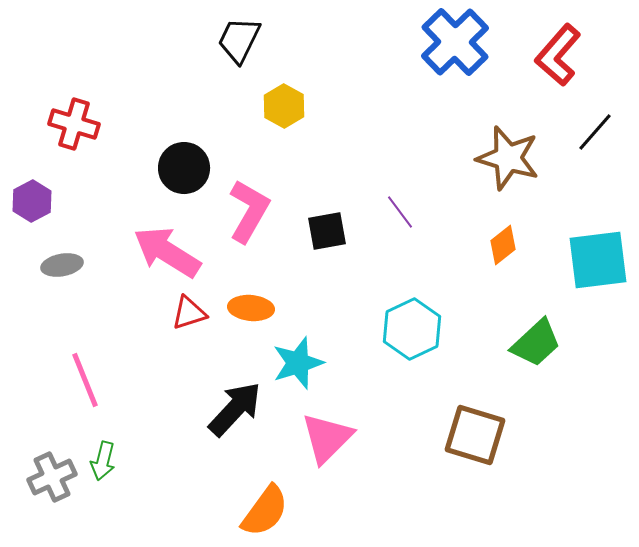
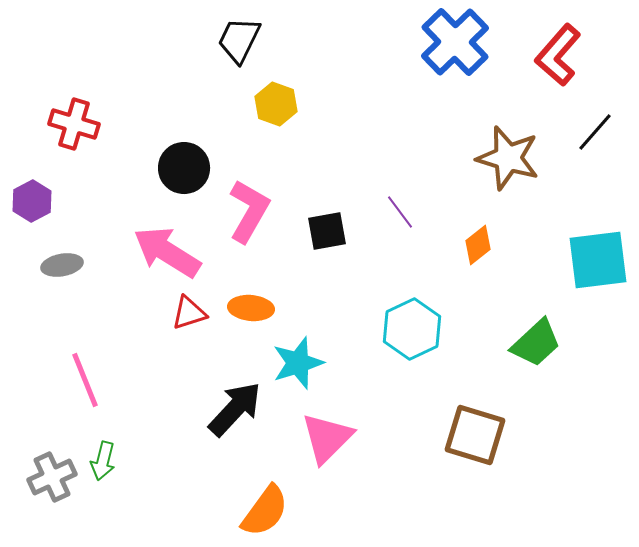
yellow hexagon: moved 8 px left, 2 px up; rotated 9 degrees counterclockwise
orange diamond: moved 25 px left
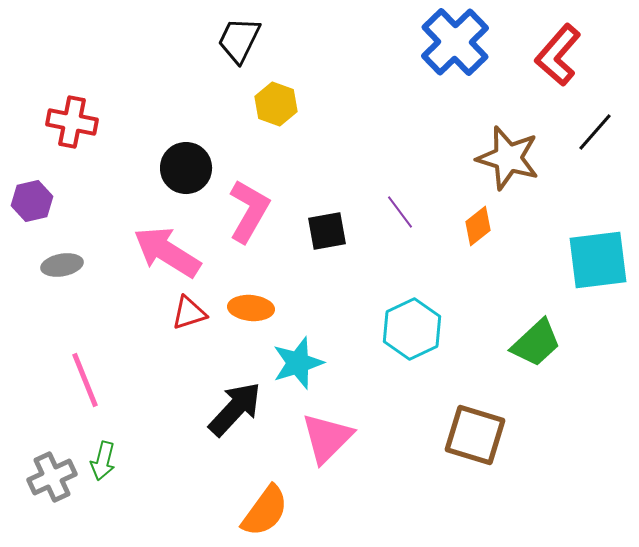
red cross: moved 2 px left, 2 px up; rotated 6 degrees counterclockwise
black circle: moved 2 px right
purple hexagon: rotated 15 degrees clockwise
orange diamond: moved 19 px up
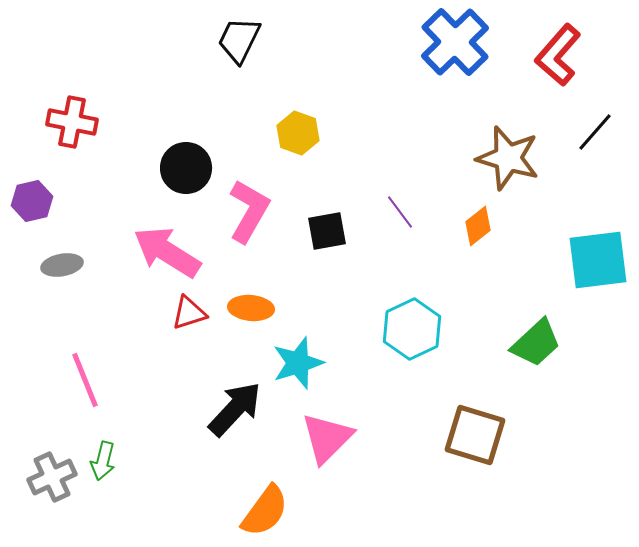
yellow hexagon: moved 22 px right, 29 px down
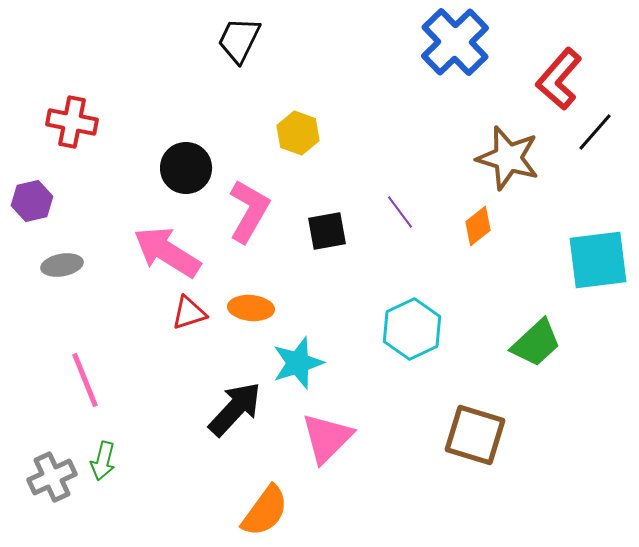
red L-shape: moved 1 px right, 24 px down
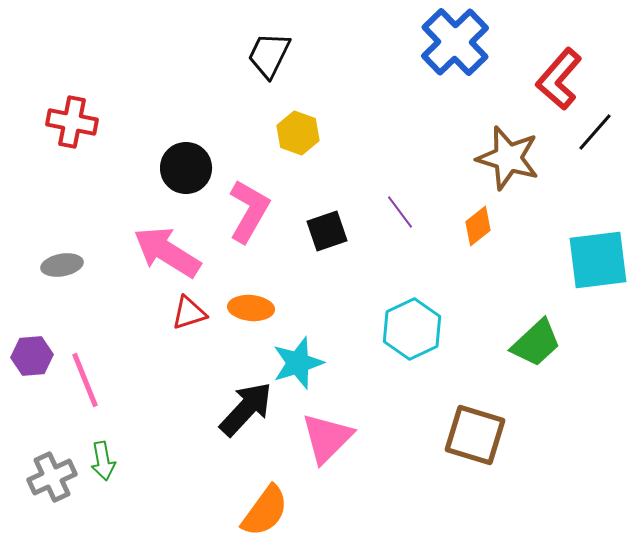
black trapezoid: moved 30 px right, 15 px down
purple hexagon: moved 155 px down; rotated 9 degrees clockwise
black square: rotated 9 degrees counterclockwise
black arrow: moved 11 px right
green arrow: rotated 24 degrees counterclockwise
